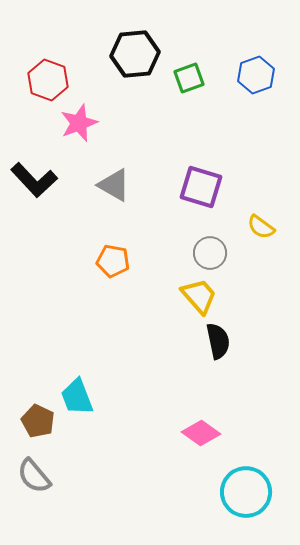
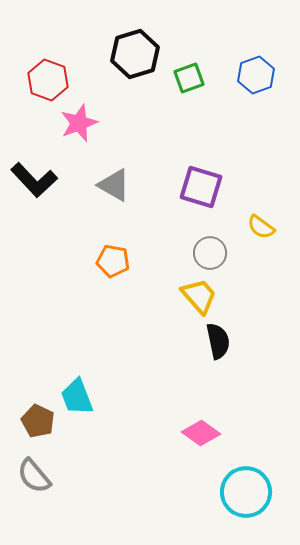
black hexagon: rotated 12 degrees counterclockwise
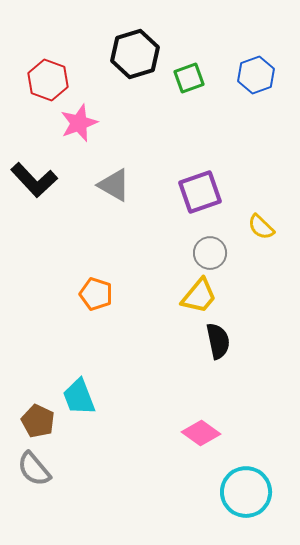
purple square: moved 1 px left, 5 px down; rotated 36 degrees counterclockwise
yellow semicircle: rotated 8 degrees clockwise
orange pentagon: moved 17 px left, 33 px down; rotated 8 degrees clockwise
yellow trapezoid: rotated 81 degrees clockwise
cyan trapezoid: moved 2 px right
gray semicircle: moved 7 px up
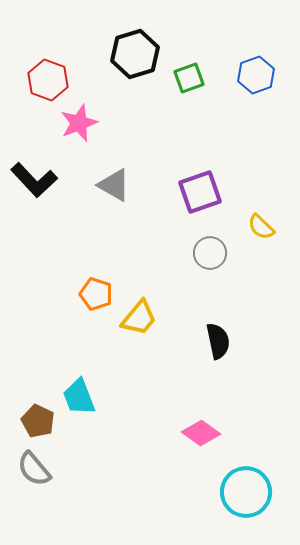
yellow trapezoid: moved 60 px left, 22 px down
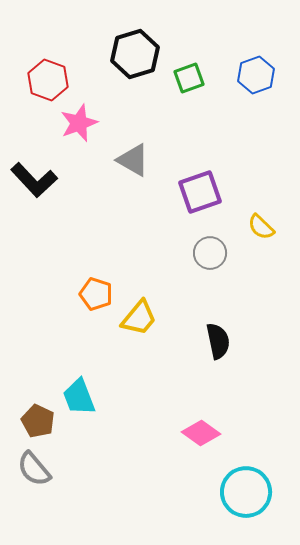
gray triangle: moved 19 px right, 25 px up
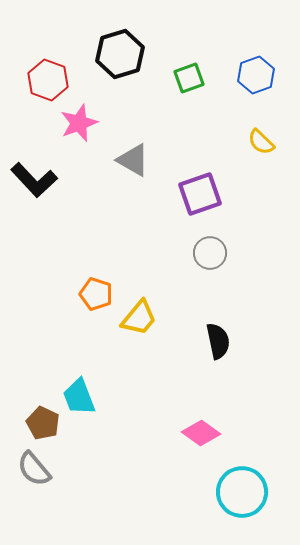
black hexagon: moved 15 px left
purple square: moved 2 px down
yellow semicircle: moved 85 px up
brown pentagon: moved 5 px right, 2 px down
cyan circle: moved 4 px left
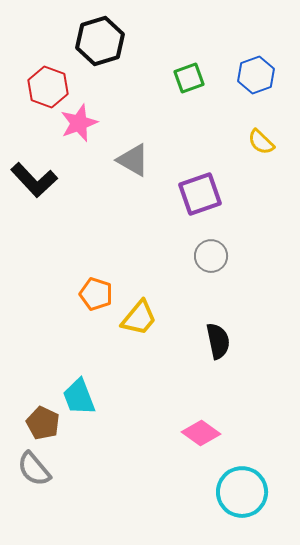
black hexagon: moved 20 px left, 13 px up
red hexagon: moved 7 px down
gray circle: moved 1 px right, 3 px down
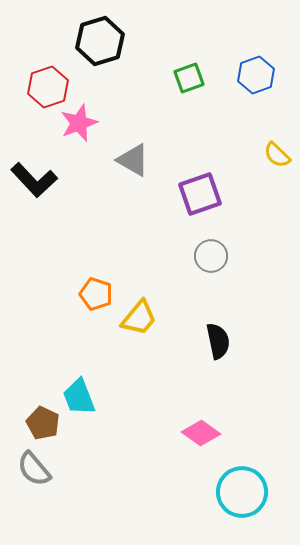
red hexagon: rotated 21 degrees clockwise
yellow semicircle: moved 16 px right, 13 px down
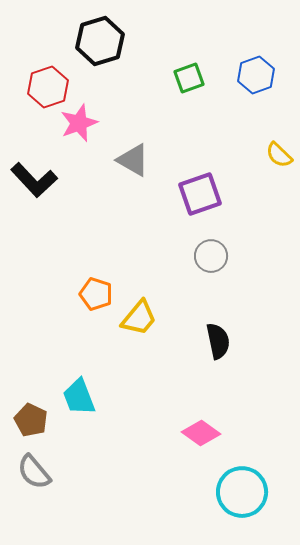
yellow semicircle: moved 2 px right
brown pentagon: moved 12 px left, 3 px up
gray semicircle: moved 3 px down
